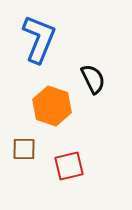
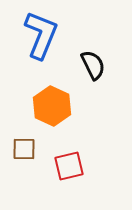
blue L-shape: moved 2 px right, 4 px up
black semicircle: moved 14 px up
orange hexagon: rotated 6 degrees clockwise
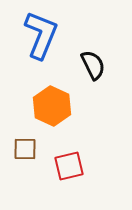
brown square: moved 1 px right
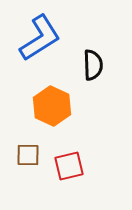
blue L-shape: moved 1 px left, 3 px down; rotated 36 degrees clockwise
black semicircle: rotated 24 degrees clockwise
brown square: moved 3 px right, 6 px down
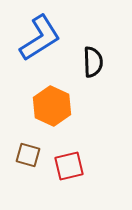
black semicircle: moved 3 px up
brown square: rotated 15 degrees clockwise
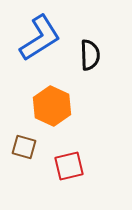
black semicircle: moved 3 px left, 7 px up
brown square: moved 4 px left, 8 px up
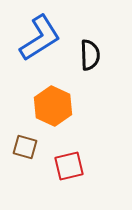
orange hexagon: moved 1 px right
brown square: moved 1 px right
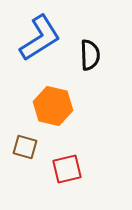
orange hexagon: rotated 12 degrees counterclockwise
red square: moved 2 px left, 3 px down
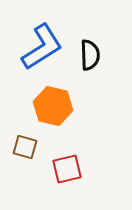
blue L-shape: moved 2 px right, 9 px down
